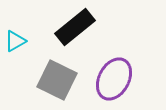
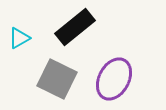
cyan triangle: moved 4 px right, 3 px up
gray square: moved 1 px up
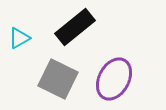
gray square: moved 1 px right
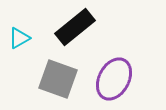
gray square: rotated 6 degrees counterclockwise
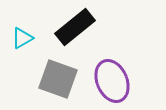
cyan triangle: moved 3 px right
purple ellipse: moved 2 px left, 2 px down; rotated 51 degrees counterclockwise
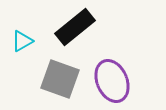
cyan triangle: moved 3 px down
gray square: moved 2 px right
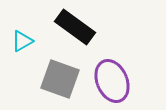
black rectangle: rotated 75 degrees clockwise
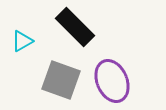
black rectangle: rotated 9 degrees clockwise
gray square: moved 1 px right, 1 px down
